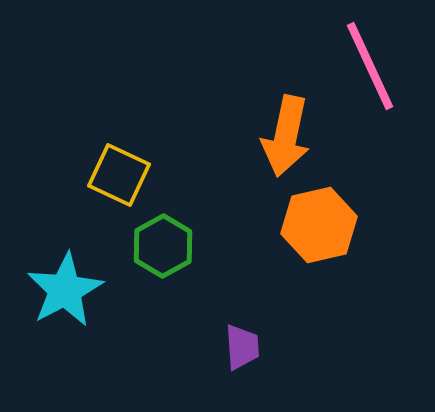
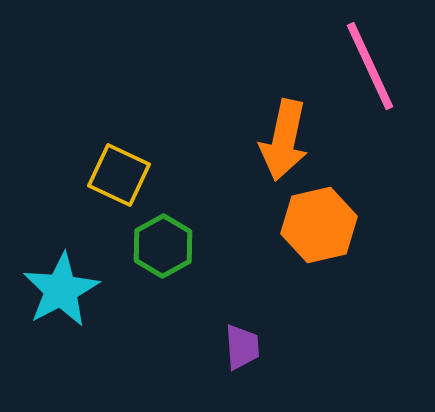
orange arrow: moved 2 px left, 4 px down
cyan star: moved 4 px left
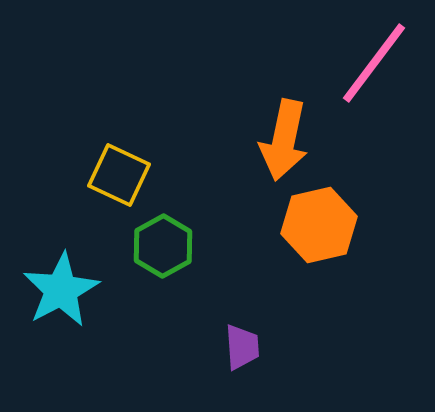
pink line: moved 4 px right, 3 px up; rotated 62 degrees clockwise
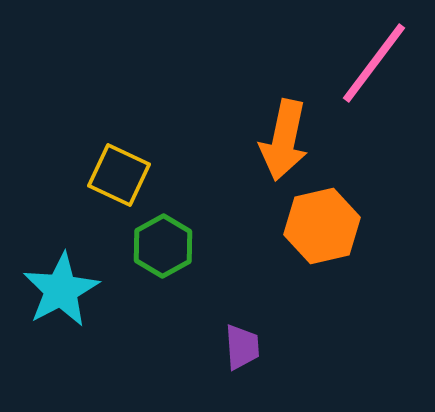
orange hexagon: moved 3 px right, 1 px down
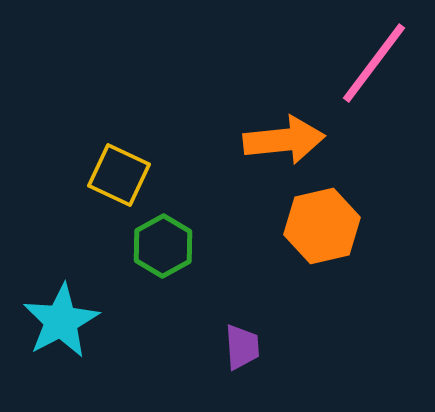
orange arrow: rotated 108 degrees counterclockwise
cyan star: moved 31 px down
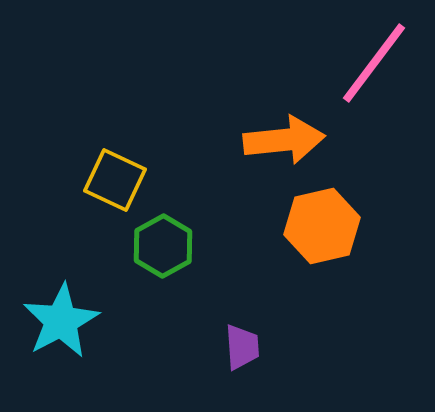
yellow square: moved 4 px left, 5 px down
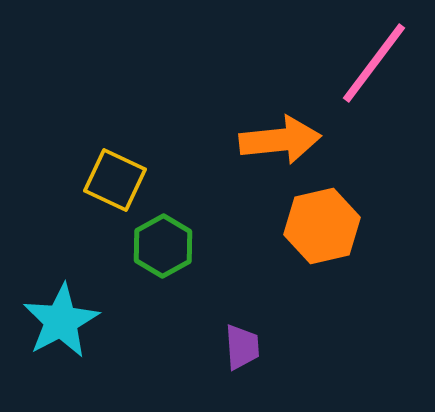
orange arrow: moved 4 px left
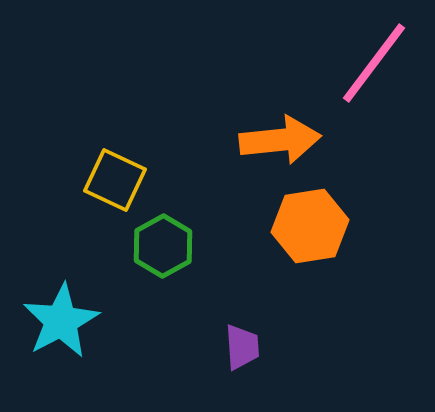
orange hexagon: moved 12 px left; rotated 4 degrees clockwise
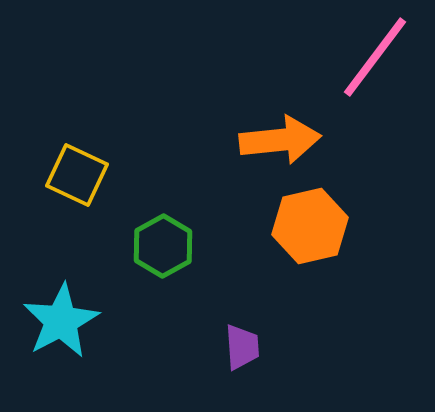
pink line: moved 1 px right, 6 px up
yellow square: moved 38 px left, 5 px up
orange hexagon: rotated 4 degrees counterclockwise
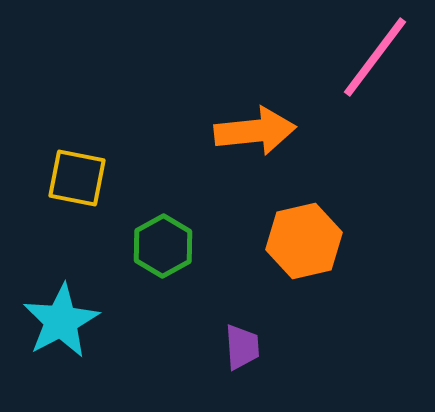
orange arrow: moved 25 px left, 9 px up
yellow square: moved 3 px down; rotated 14 degrees counterclockwise
orange hexagon: moved 6 px left, 15 px down
